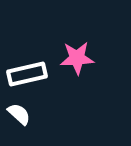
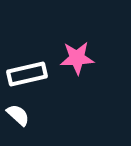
white semicircle: moved 1 px left, 1 px down
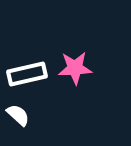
pink star: moved 2 px left, 10 px down
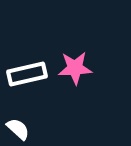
white semicircle: moved 14 px down
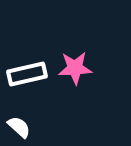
white semicircle: moved 1 px right, 2 px up
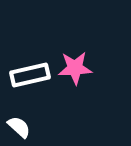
white rectangle: moved 3 px right, 1 px down
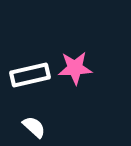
white semicircle: moved 15 px right
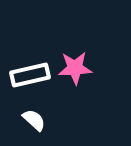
white semicircle: moved 7 px up
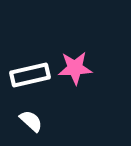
white semicircle: moved 3 px left, 1 px down
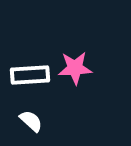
white rectangle: rotated 9 degrees clockwise
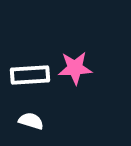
white semicircle: rotated 25 degrees counterclockwise
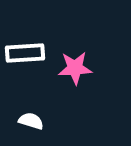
white rectangle: moved 5 px left, 22 px up
